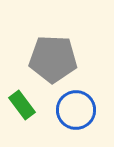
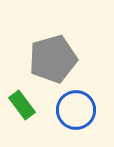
gray pentagon: rotated 18 degrees counterclockwise
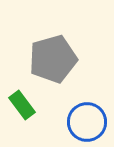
blue circle: moved 11 px right, 12 px down
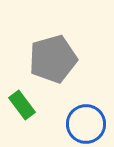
blue circle: moved 1 px left, 2 px down
